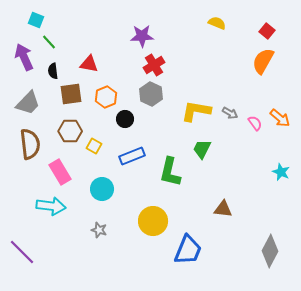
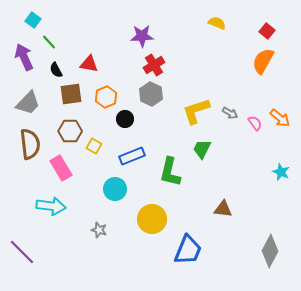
cyan square: moved 3 px left; rotated 14 degrees clockwise
black semicircle: moved 3 px right, 1 px up; rotated 21 degrees counterclockwise
yellow L-shape: rotated 28 degrees counterclockwise
pink rectangle: moved 1 px right, 4 px up
cyan circle: moved 13 px right
yellow circle: moved 1 px left, 2 px up
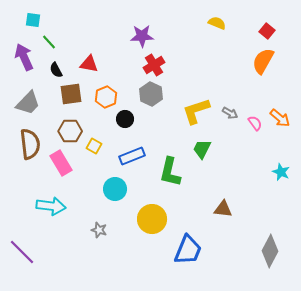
cyan square: rotated 28 degrees counterclockwise
pink rectangle: moved 5 px up
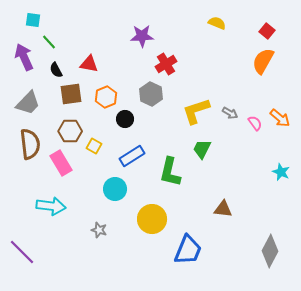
red cross: moved 12 px right, 1 px up
blue rectangle: rotated 10 degrees counterclockwise
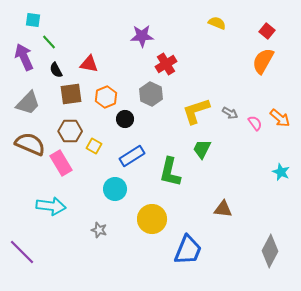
brown semicircle: rotated 60 degrees counterclockwise
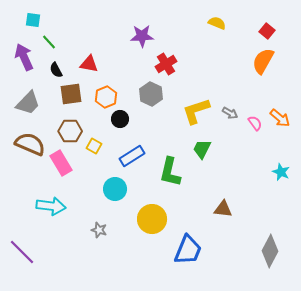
black circle: moved 5 px left
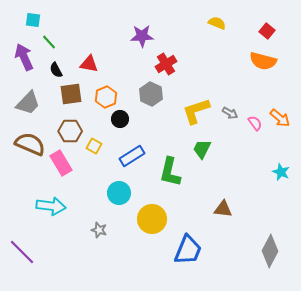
orange semicircle: rotated 104 degrees counterclockwise
cyan circle: moved 4 px right, 4 px down
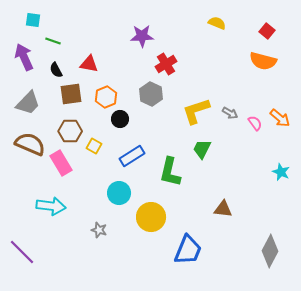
green line: moved 4 px right, 1 px up; rotated 28 degrees counterclockwise
yellow circle: moved 1 px left, 2 px up
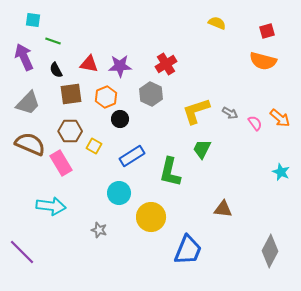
red square: rotated 35 degrees clockwise
purple star: moved 22 px left, 30 px down
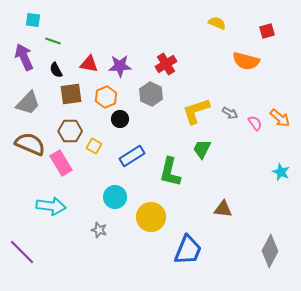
orange semicircle: moved 17 px left
cyan circle: moved 4 px left, 4 px down
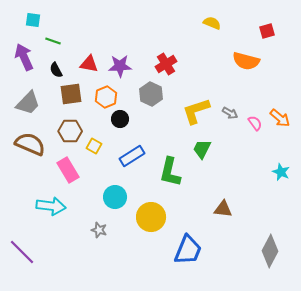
yellow semicircle: moved 5 px left
pink rectangle: moved 7 px right, 7 px down
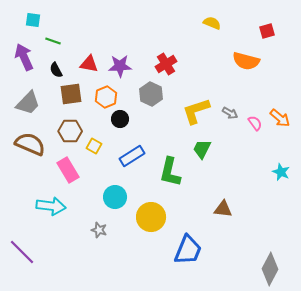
gray diamond: moved 18 px down
